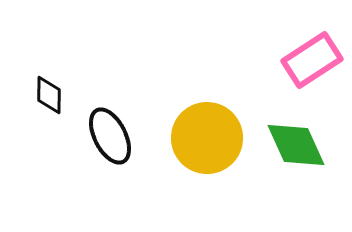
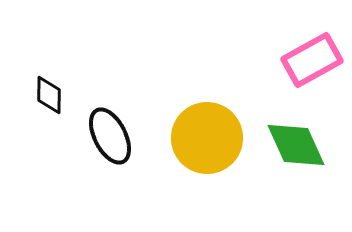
pink rectangle: rotated 4 degrees clockwise
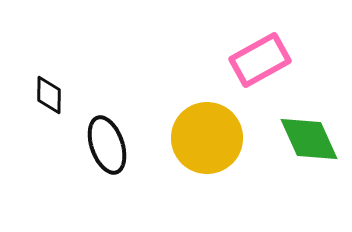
pink rectangle: moved 52 px left
black ellipse: moved 3 px left, 9 px down; rotated 8 degrees clockwise
green diamond: moved 13 px right, 6 px up
